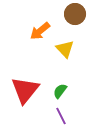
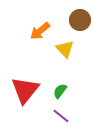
brown circle: moved 5 px right, 6 px down
purple line: rotated 24 degrees counterclockwise
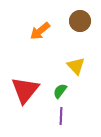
brown circle: moved 1 px down
yellow triangle: moved 11 px right, 17 px down
purple line: rotated 54 degrees clockwise
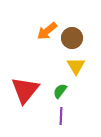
brown circle: moved 8 px left, 17 px down
orange arrow: moved 7 px right
yellow triangle: rotated 12 degrees clockwise
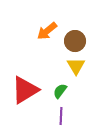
brown circle: moved 3 px right, 3 px down
red triangle: rotated 20 degrees clockwise
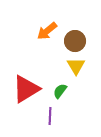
red triangle: moved 1 px right, 1 px up
purple line: moved 11 px left
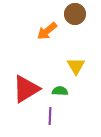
brown circle: moved 27 px up
green semicircle: rotated 56 degrees clockwise
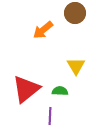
brown circle: moved 1 px up
orange arrow: moved 4 px left, 1 px up
red triangle: rotated 8 degrees counterclockwise
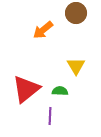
brown circle: moved 1 px right
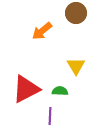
orange arrow: moved 1 px left, 1 px down
red triangle: rotated 12 degrees clockwise
